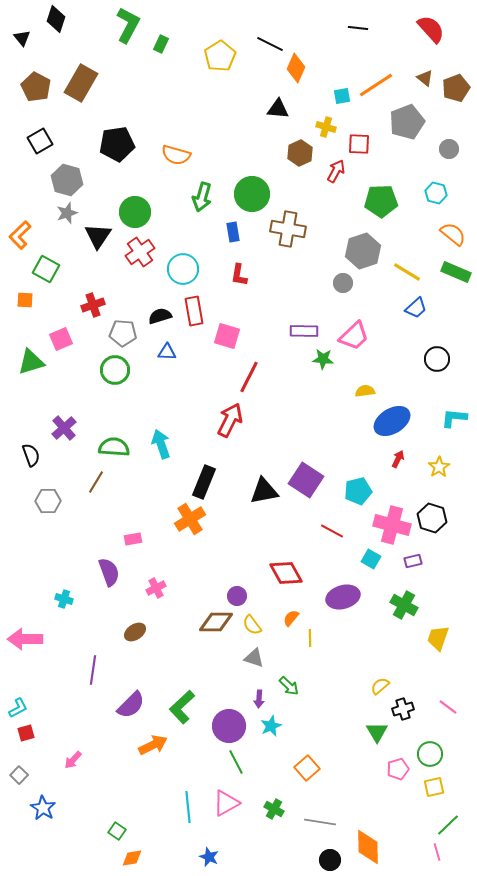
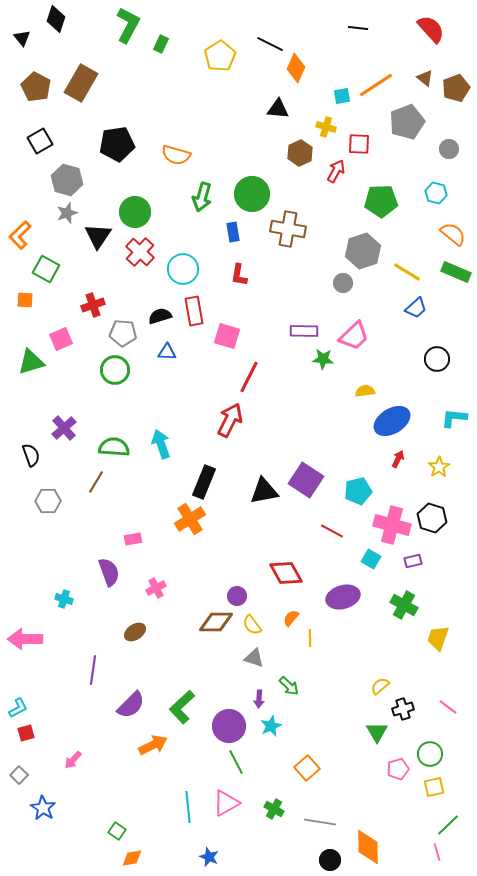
red cross at (140, 252): rotated 12 degrees counterclockwise
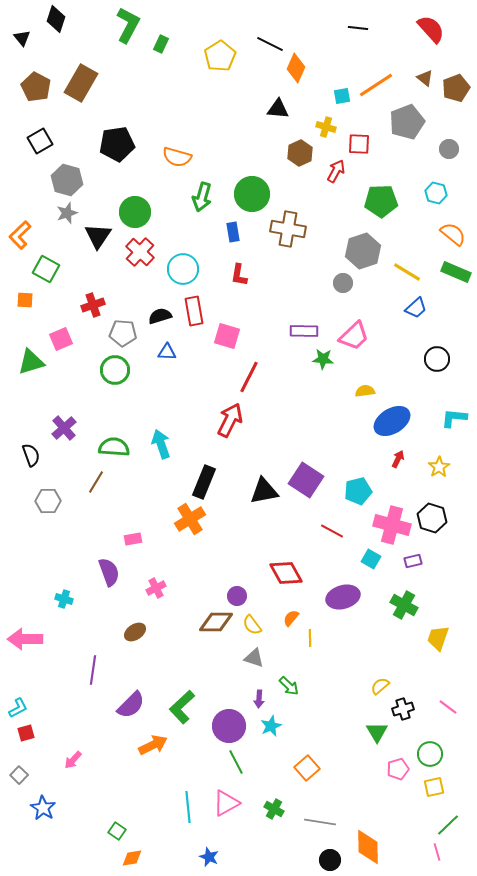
orange semicircle at (176, 155): moved 1 px right, 2 px down
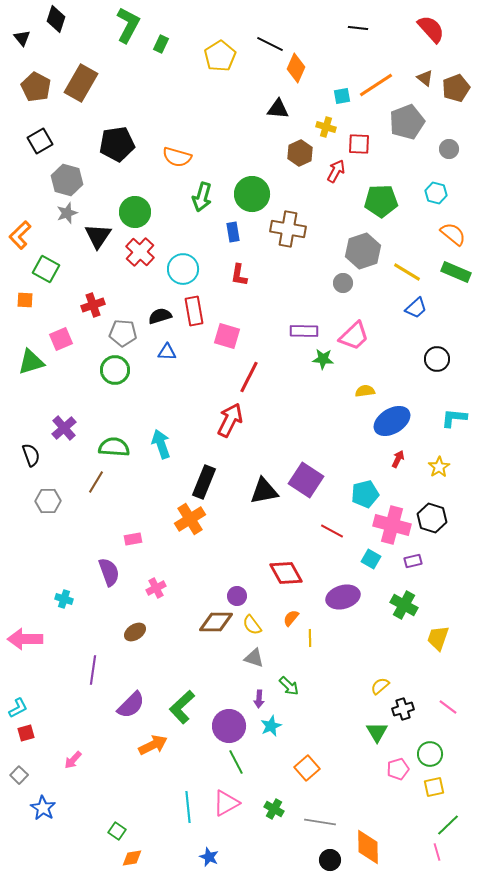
cyan pentagon at (358, 491): moved 7 px right, 3 px down
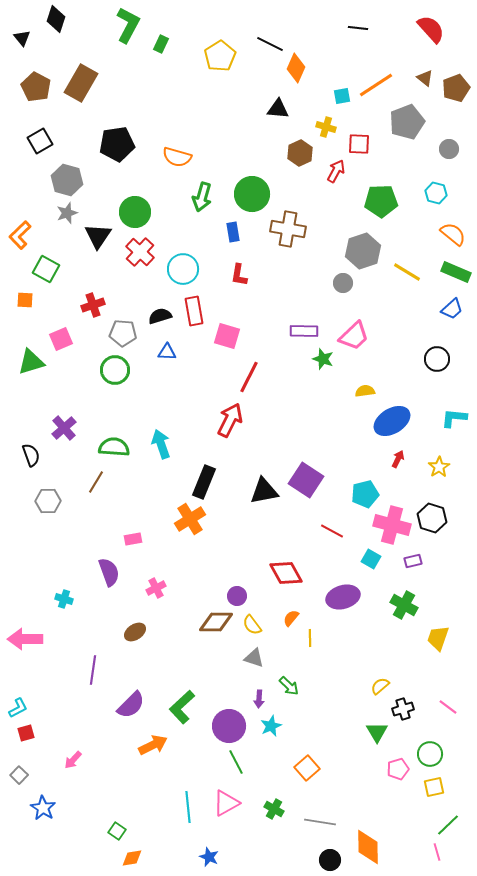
blue trapezoid at (416, 308): moved 36 px right, 1 px down
green star at (323, 359): rotated 15 degrees clockwise
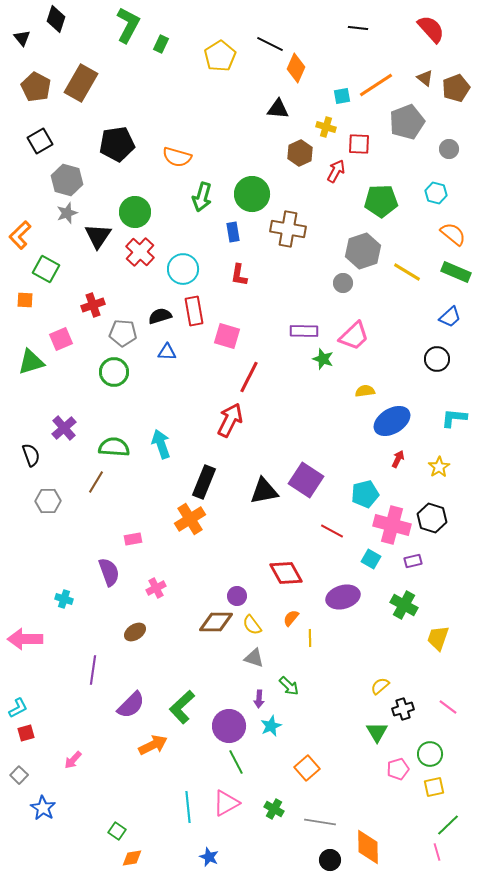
blue trapezoid at (452, 309): moved 2 px left, 8 px down
green circle at (115, 370): moved 1 px left, 2 px down
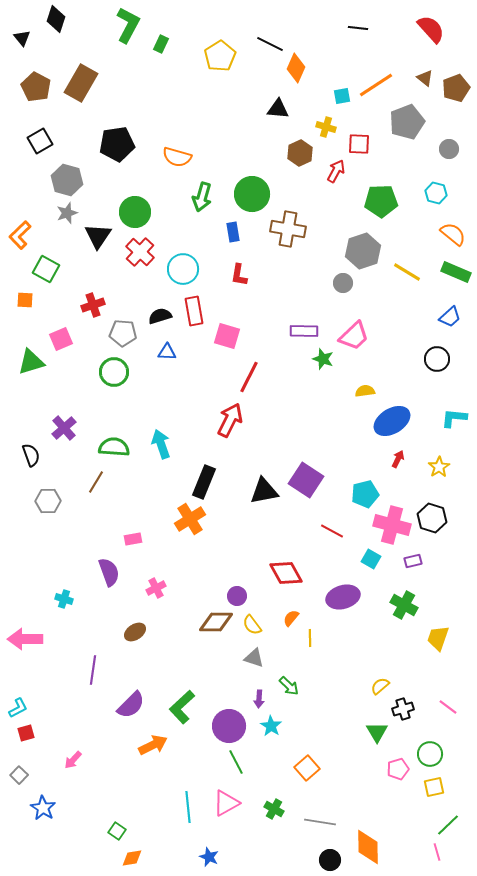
cyan star at (271, 726): rotated 15 degrees counterclockwise
